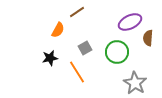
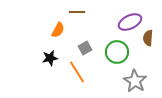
brown line: rotated 35 degrees clockwise
gray star: moved 2 px up
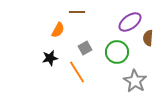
purple ellipse: rotated 10 degrees counterclockwise
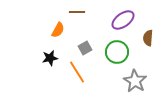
purple ellipse: moved 7 px left, 2 px up
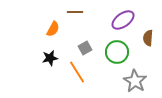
brown line: moved 2 px left
orange semicircle: moved 5 px left, 1 px up
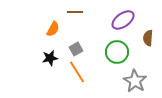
gray square: moved 9 px left, 1 px down
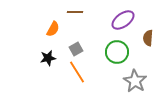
black star: moved 2 px left
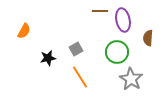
brown line: moved 25 px right, 1 px up
purple ellipse: rotated 65 degrees counterclockwise
orange semicircle: moved 29 px left, 2 px down
orange line: moved 3 px right, 5 px down
gray star: moved 4 px left, 2 px up
